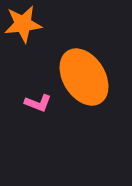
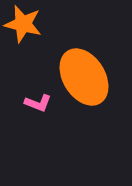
orange star: rotated 21 degrees clockwise
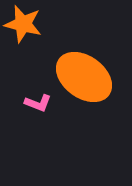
orange ellipse: rotated 22 degrees counterclockwise
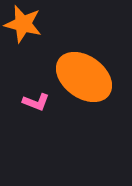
pink L-shape: moved 2 px left, 1 px up
